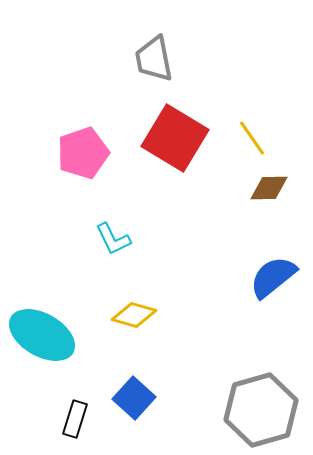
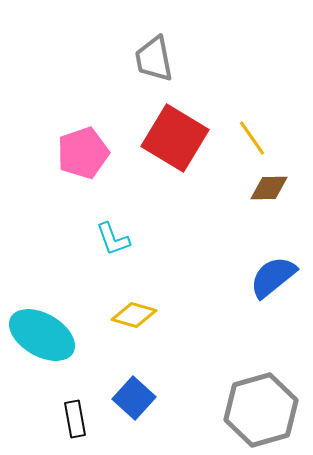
cyan L-shape: rotated 6 degrees clockwise
black rectangle: rotated 27 degrees counterclockwise
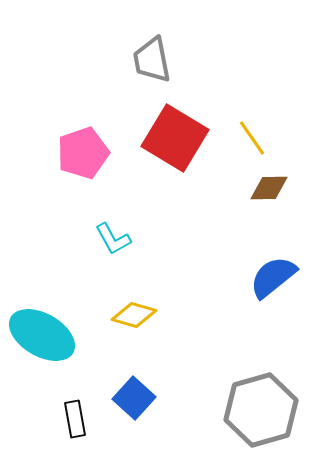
gray trapezoid: moved 2 px left, 1 px down
cyan L-shape: rotated 9 degrees counterclockwise
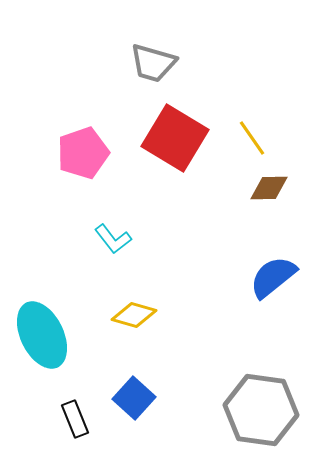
gray trapezoid: moved 1 px right, 3 px down; rotated 63 degrees counterclockwise
cyan L-shape: rotated 9 degrees counterclockwise
cyan ellipse: rotated 34 degrees clockwise
gray hexagon: rotated 24 degrees clockwise
black rectangle: rotated 12 degrees counterclockwise
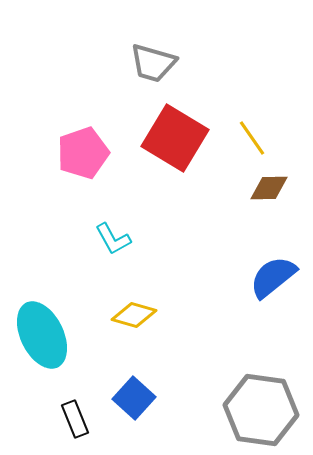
cyan L-shape: rotated 9 degrees clockwise
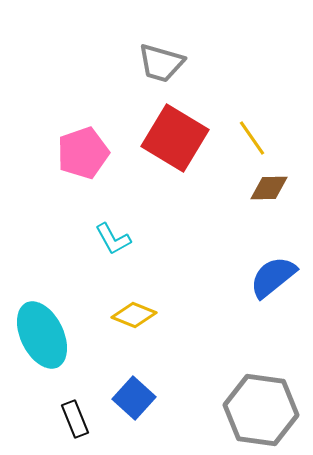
gray trapezoid: moved 8 px right
yellow diamond: rotated 6 degrees clockwise
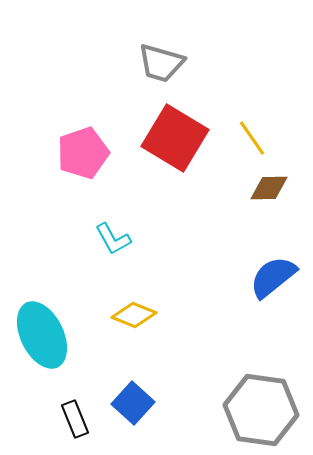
blue square: moved 1 px left, 5 px down
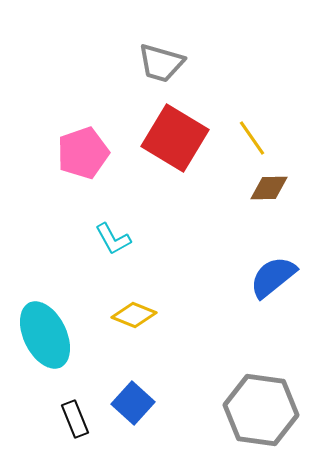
cyan ellipse: moved 3 px right
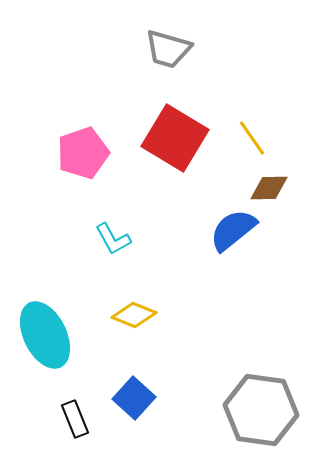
gray trapezoid: moved 7 px right, 14 px up
blue semicircle: moved 40 px left, 47 px up
blue square: moved 1 px right, 5 px up
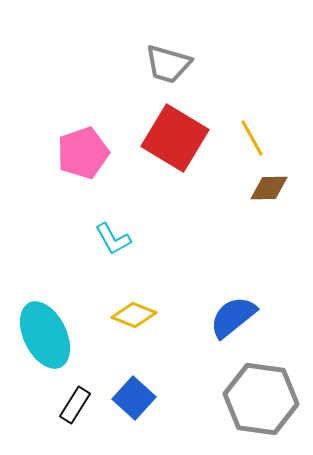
gray trapezoid: moved 15 px down
yellow line: rotated 6 degrees clockwise
blue semicircle: moved 87 px down
gray hexagon: moved 11 px up
black rectangle: moved 14 px up; rotated 54 degrees clockwise
